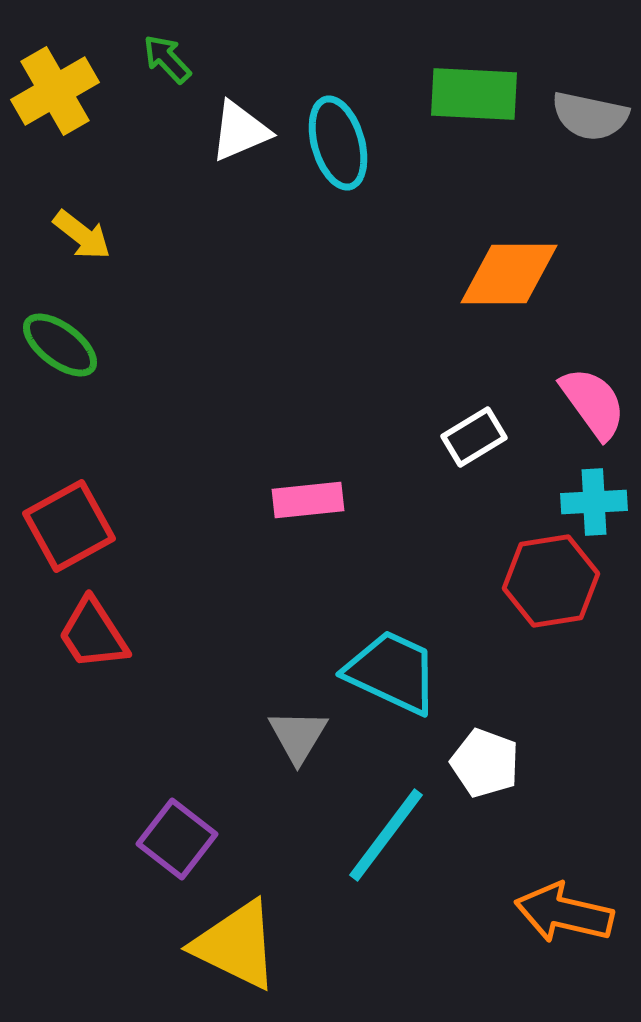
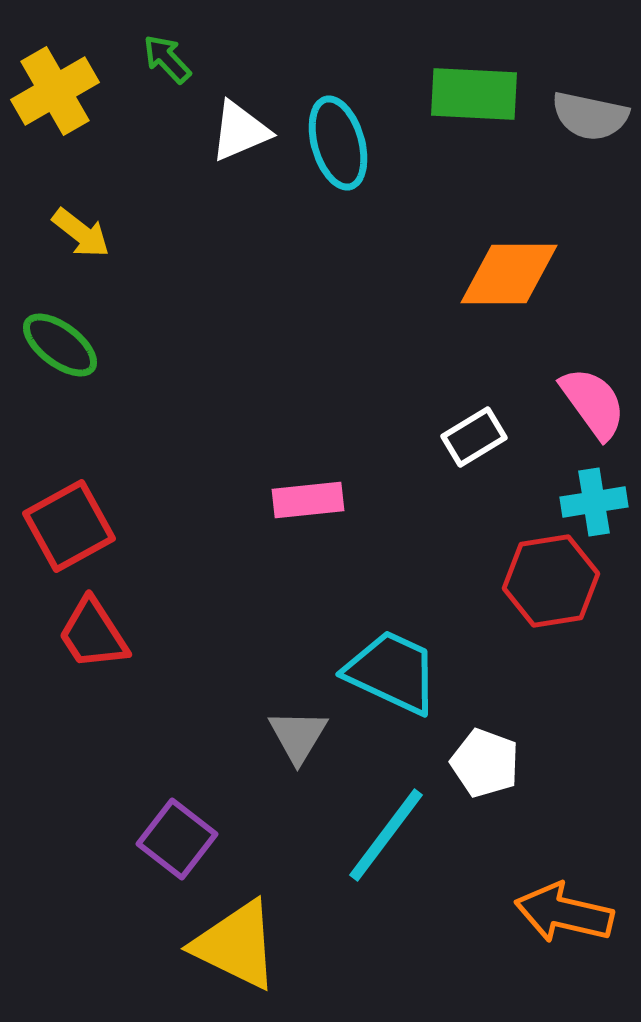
yellow arrow: moved 1 px left, 2 px up
cyan cross: rotated 6 degrees counterclockwise
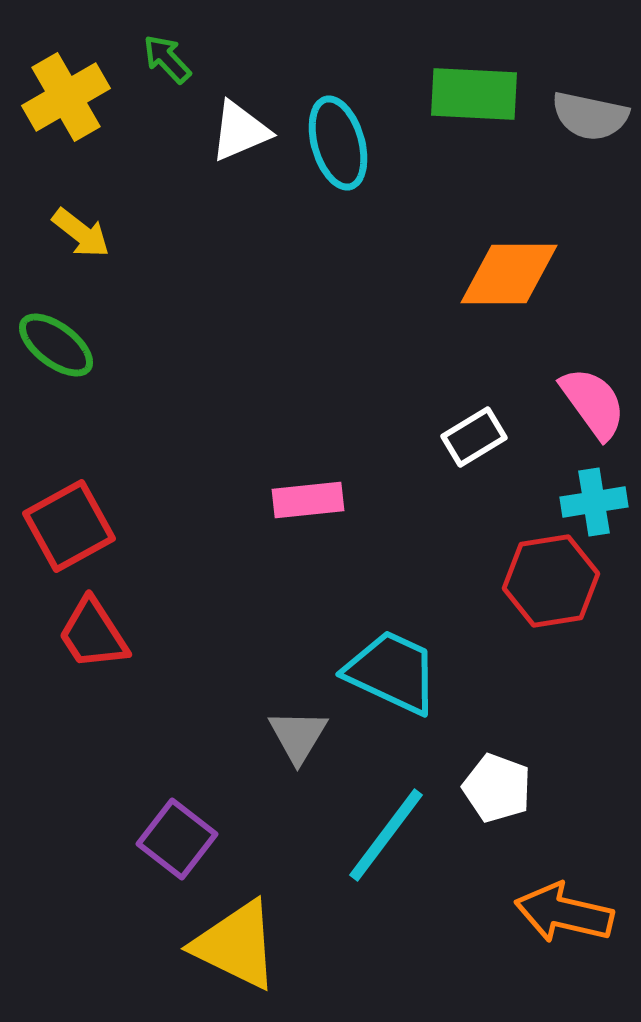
yellow cross: moved 11 px right, 6 px down
green ellipse: moved 4 px left
white pentagon: moved 12 px right, 25 px down
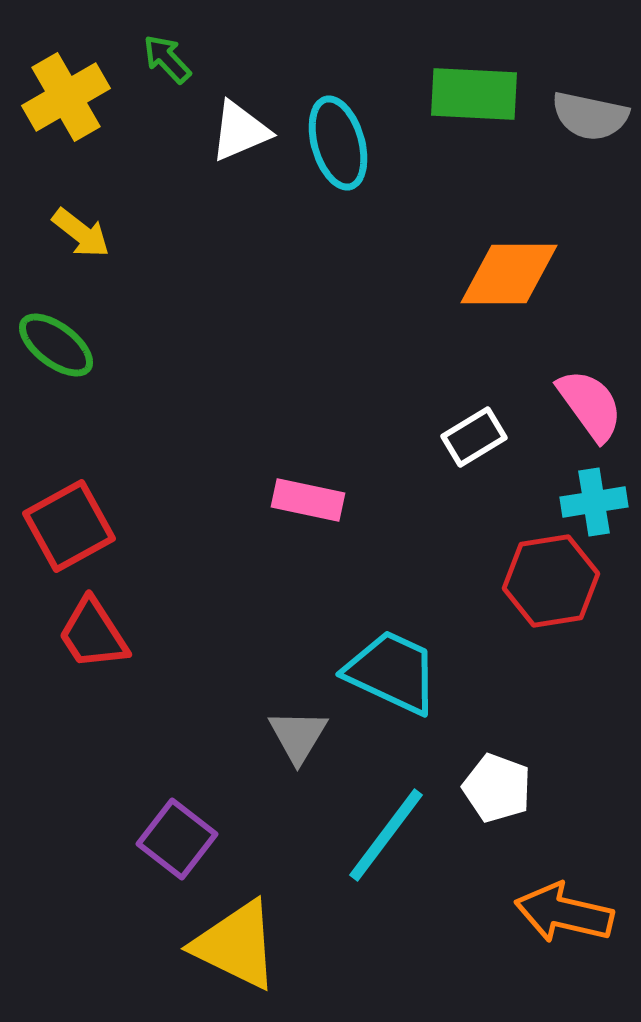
pink semicircle: moved 3 px left, 2 px down
pink rectangle: rotated 18 degrees clockwise
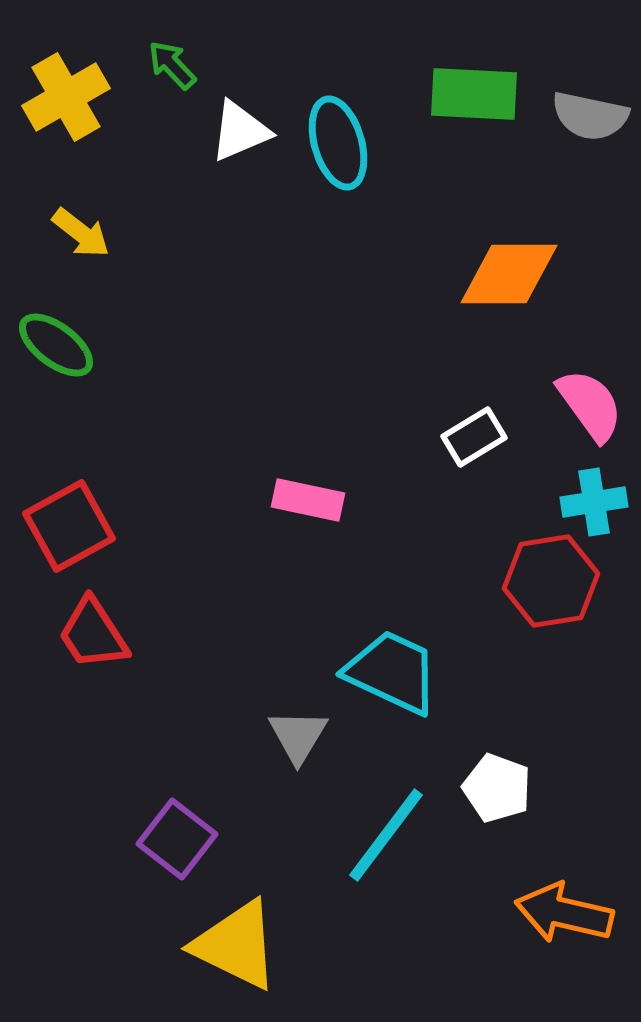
green arrow: moved 5 px right, 6 px down
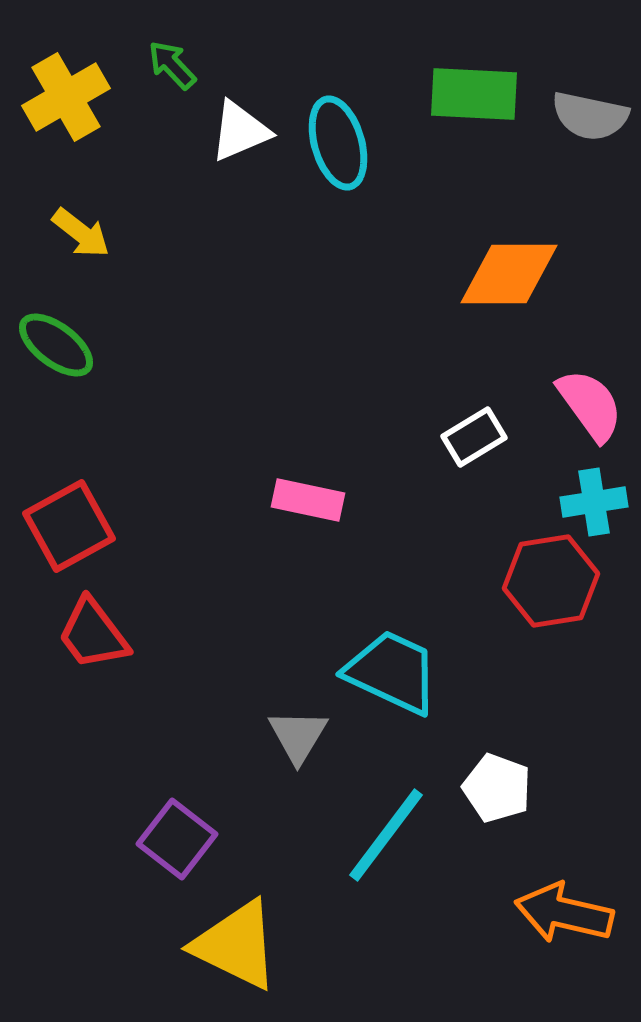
red trapezoid: rotated 4 degrees counterclockwise
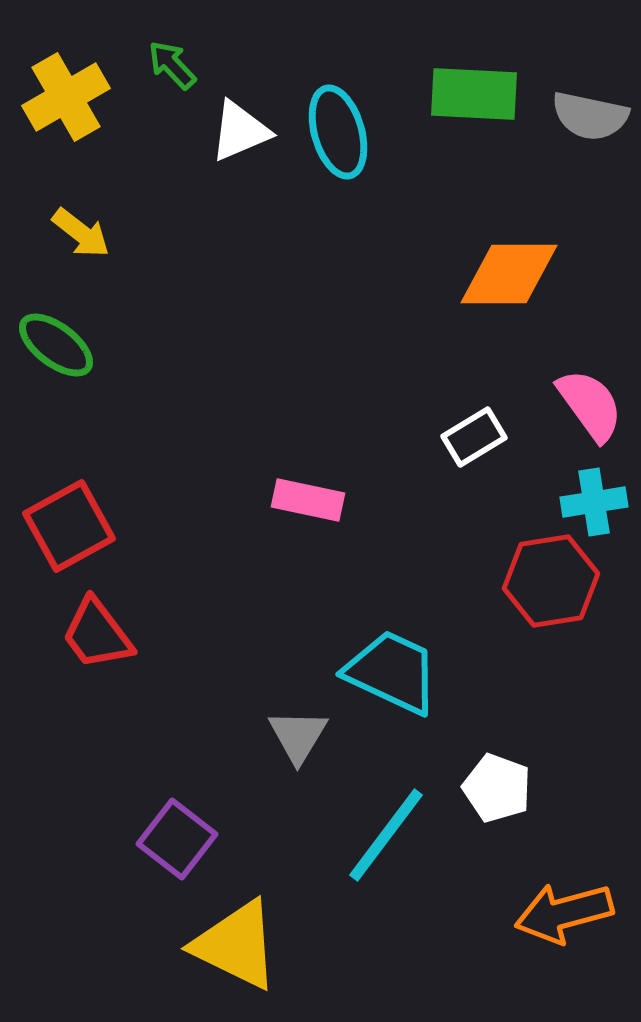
cyan ellipse: moved 11 px up
red trapezoid: moved 4 px right
orange arrow: rotated 28 degrees counterclockwise
